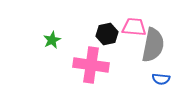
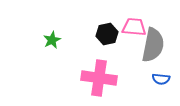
pink cross: moved 8 px right, 13 px down
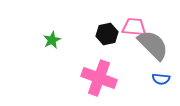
gray semicircle: rotated 56 degrees counterclockwise
pink cross: rotated 12 degrees clockwise
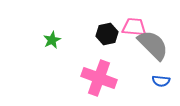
blue semicircle: moved 2 px down
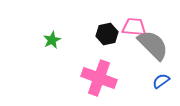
blue semicircle: rotated 138 degrees clockwise
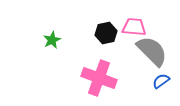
black hexagon: moved 1 px left, 1 px up
gray semicircle: moved 1 px left, 6 px down
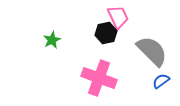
pink trapezoid: moved 16 px left, 10 px up; rotated 60 degrees clockwise
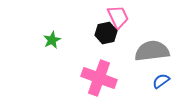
gray semicircle: rotated 52 degrees counterclockwise
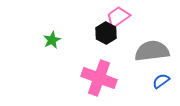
pink trapezoid: rotated 100 degrees counterclockwise
black hexagon: rotated 20 degrees counterclockwise
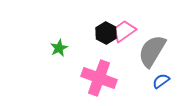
pink trapezoid: moved 6 px right, 14 px down
green star: moved 7 px right, 8 px down
gray semicircle: rotated 52 degrees counterclockwise
